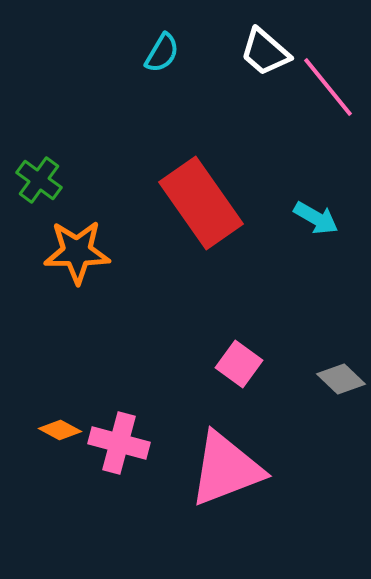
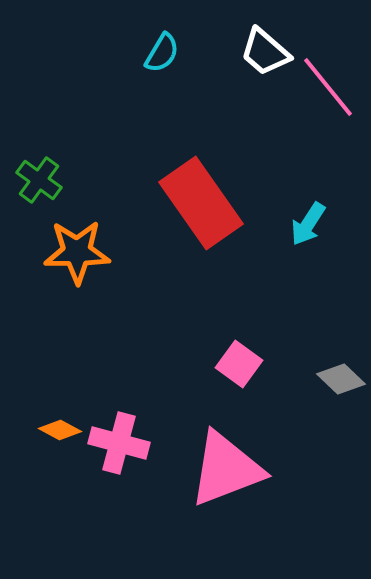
cyan arrow: moved 8 px left, 6 px down; rotated 93 degrees clockwise
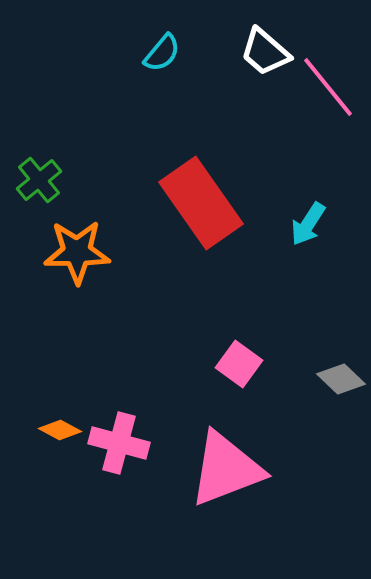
cyan semicircle: rotated 9 degrees clockwise
green cross: rotated 15 degrees clockwise
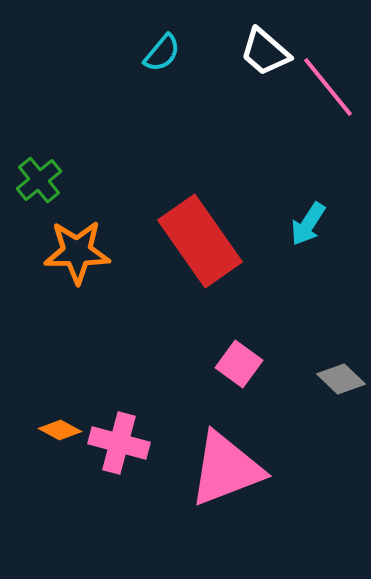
red rectangle: moved 1 px left, 38 px down
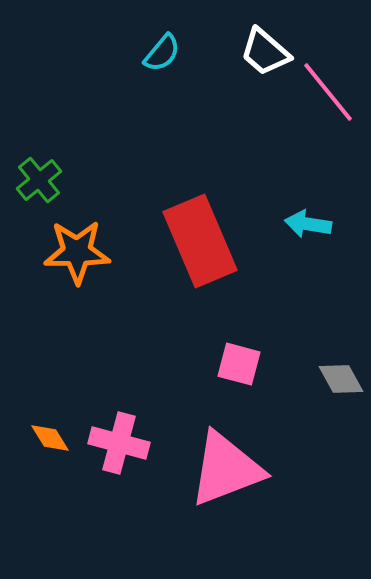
pink line: moved 5 px down
cyan arrow: rotated 66 degrees clockwise
red rectangle: rotated 12 degrees clockwise
pink square: rotated 21 degrees counterclockwise
gray diamond: rotated 18 degrees clockwise
orange diamond: moved 10 px left, 8 px down; rotated 30 degrees clockwise
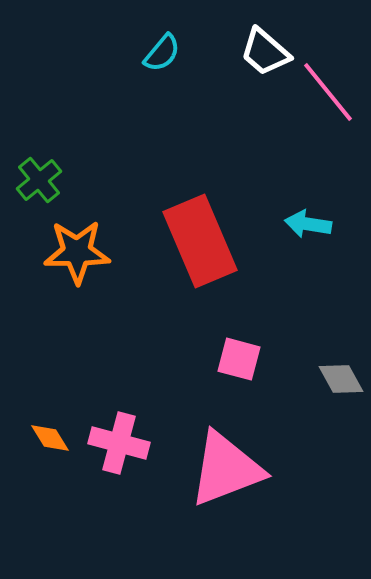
pink square: moved 5 px up
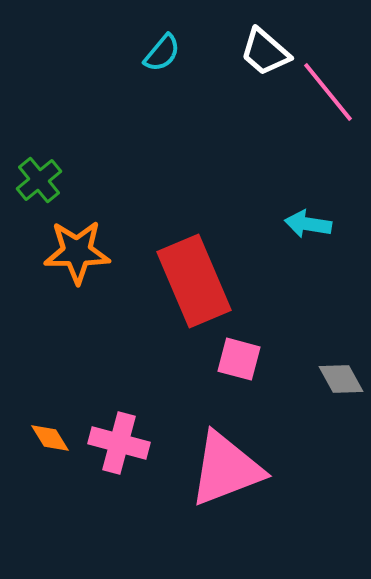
red rectangle: moved 6 px left, 40 px down
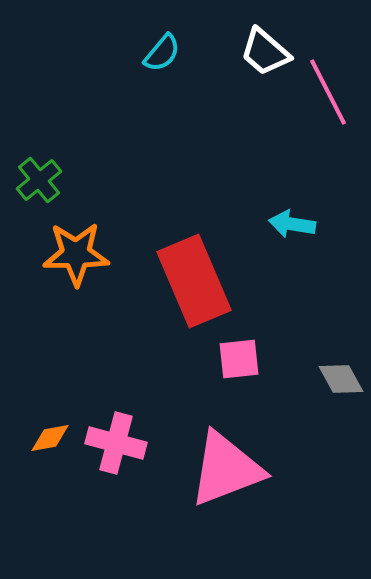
pink line: rotated 12 degrees clockwise
cyan arrow: moved 16 px left
orange star: moved 1 px left, 2 px down
pink square: rotated 21 degrees counterclockwise
orange diamond: rotated 69 degrees counterclockwise
pink cross: moved 3 px left
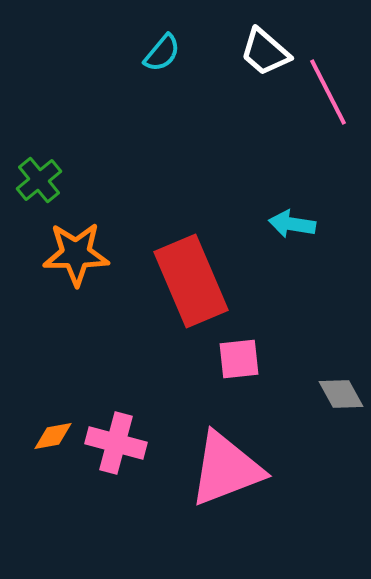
red rectangle: moved 3 px left
gray diamond: moved 15 px down
orange diamond: moved 3 px right, 2 px up
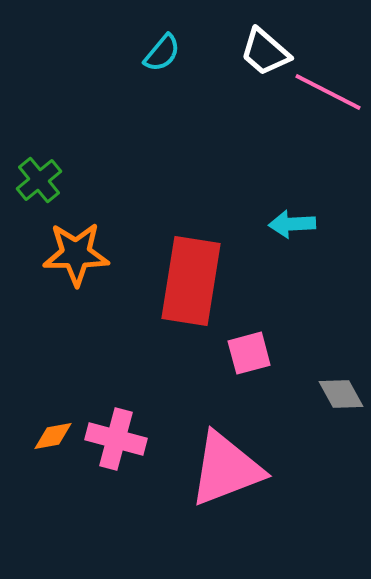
pink line: rotated 36 degrees counterclockwise
cyan arrow: rotated 12 degrees counterclockwise
red rectangle: rotated 32 degrees clockwise
pink square: moved 10 px right, 6 px up; rotated 9 degrees counterclockwise
pink cross: moved 4 px up
